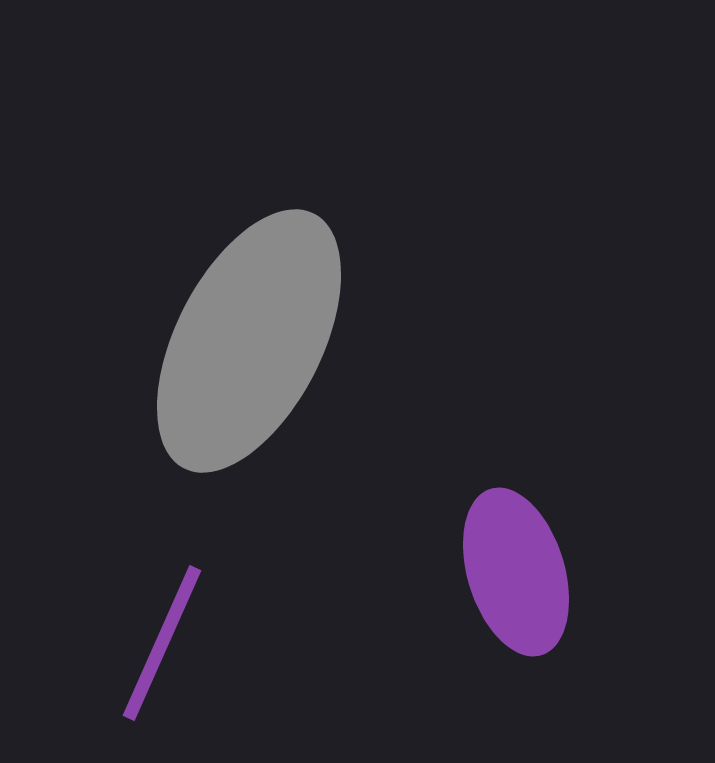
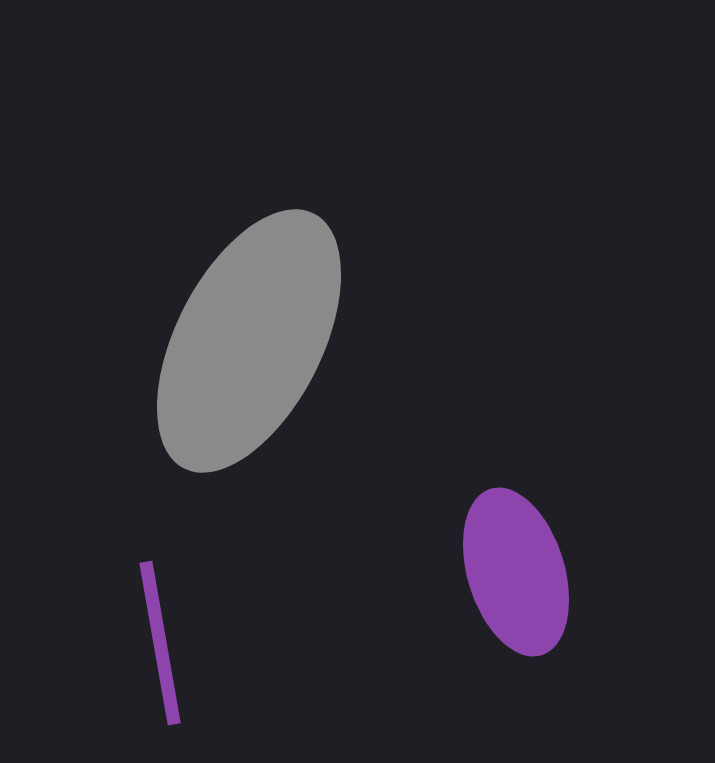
purple line: moved 2 px left; rotated 34 degrees counterclockwise
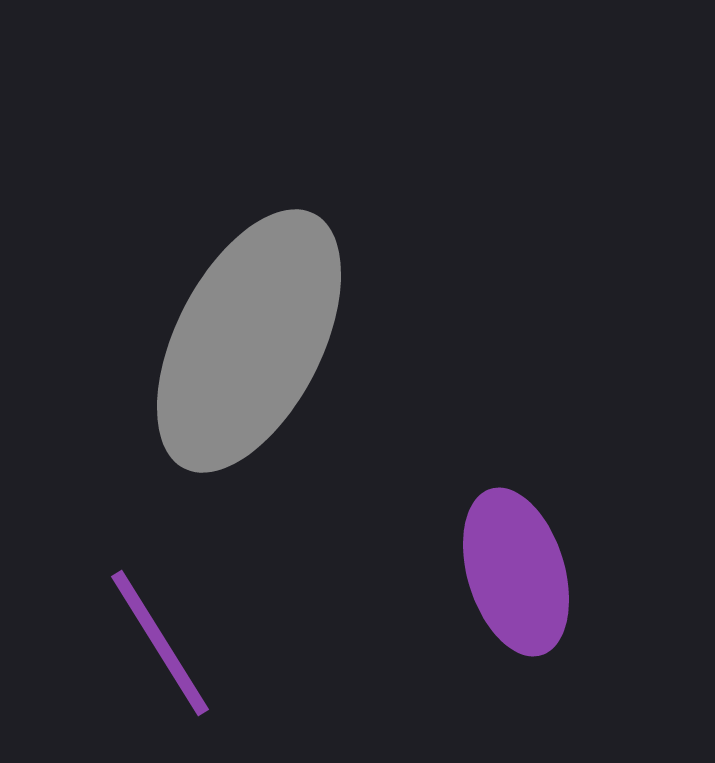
purple line: rotated 22 degrees counterclockwise
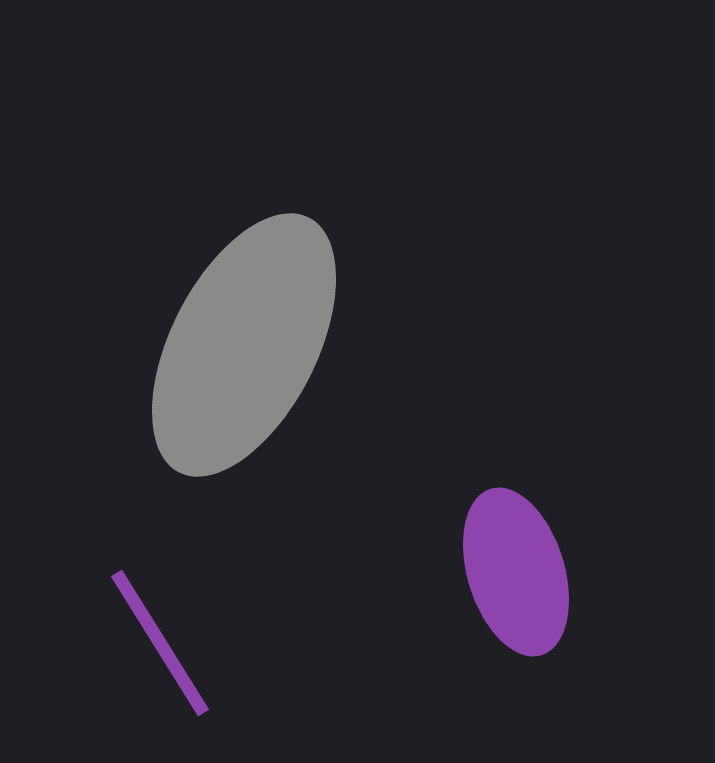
gray ellipse: moved 5 px left, 4 px down
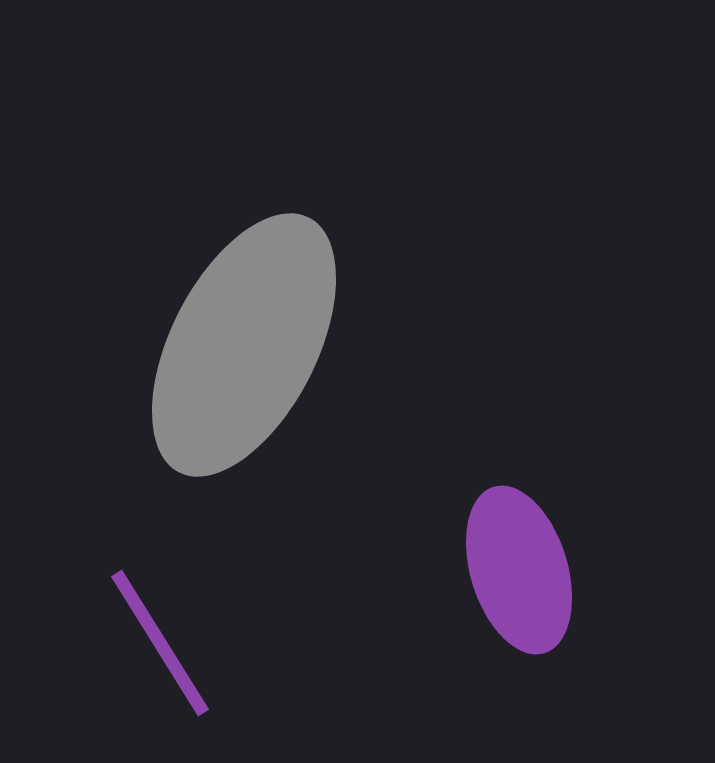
purple ellipse: moved 3 px right, 2 px up
